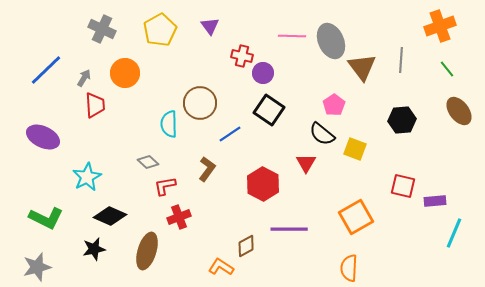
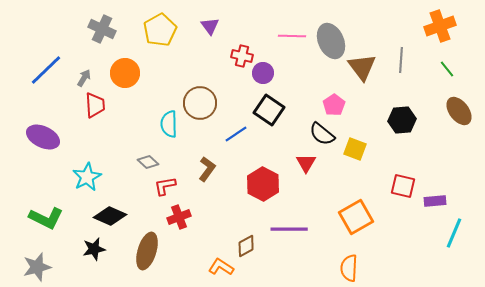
blue line at (230, 134): moved 6 px right
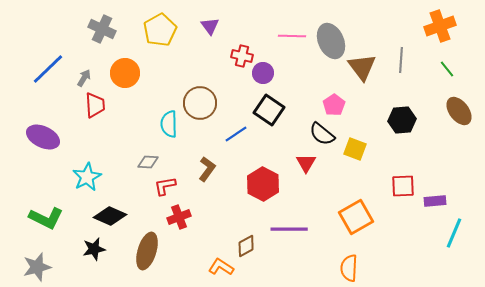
blue line at (46, 70): moved 2 px right, 1 px up
gray diamond at (148, 162): rotated 40 degrees counterclockwise
red square at (403, 186): rotated 15 degrees counterclockwise
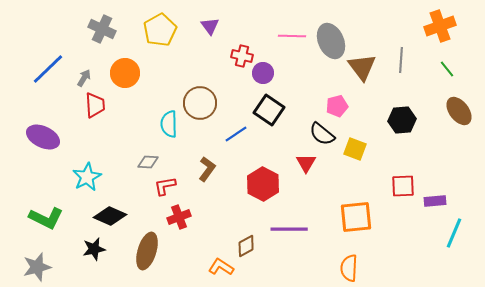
pink pentagon at (334, 105): moved 3 px right, 1 px down; rotated 20 degrees clockwise
orange square at (356, 217): rotated 24 degrees clockwise
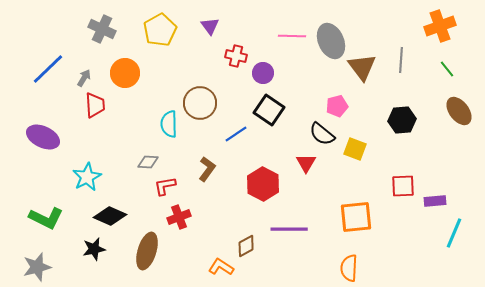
red cross at (242, 56): moved 6 px left
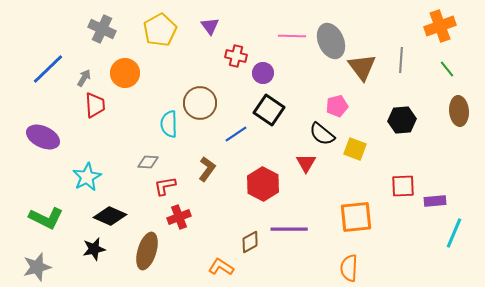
brown ellipse at (459, 111): rotated 32 degrees clockwise
brown diamond at (246, 246): moved 4 px right, 4 px up
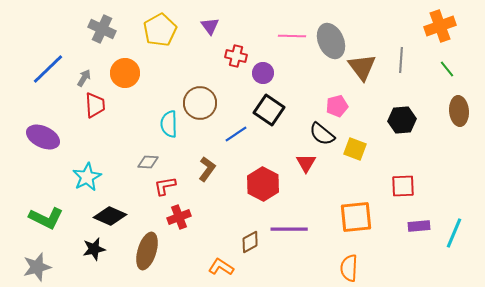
purple rectangle at (435, 201): moved 16 px left, 25 px down
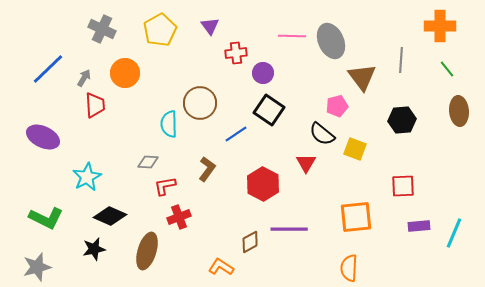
orange cross at (440, 26): rotated 20 degrees clockwise
red cross at (236, 56): moved 3 px up; rotated 20 degrees counterclockwise
brown triangle at (362, 67): moved 10 px down
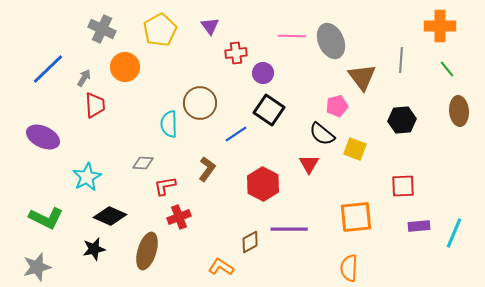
orange circle at (125, 73): moved 6 px up
gray diamond at (148, 162): moved 5 px left, 1 px down
red triangle at (306, 163): moved 3 px right, 1 px down
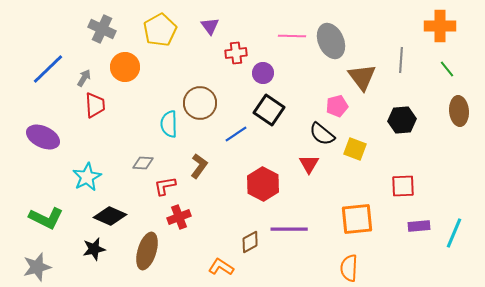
brown L-shape at (207, 169): moved 8 px left, 3 px up
orange square at (356, 217): moved 1 px right, 2 px down
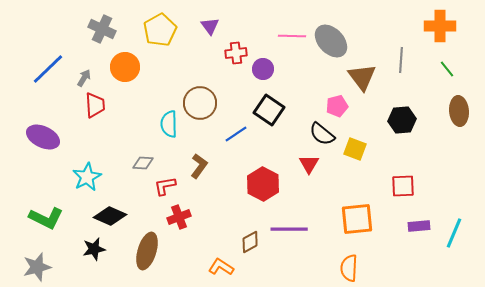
gray ellipse at (331, 41): rotated 20 degrees counterclockwise
purple circle at (263, 73): moved 4 px up
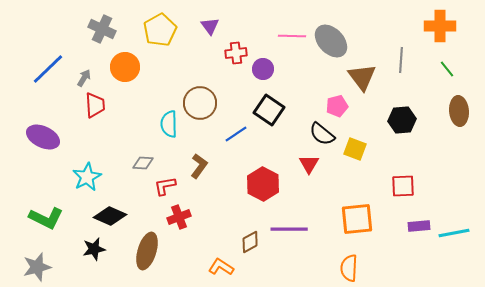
cyan line at (454, 233): rotated 56 degrees clockwise
